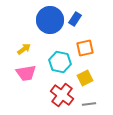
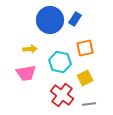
yellow arrow: moved 6 px right; rotated 32 degrees clockwise
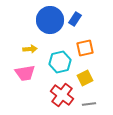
cyan hexagon: rotated 25 degrees counterclockwise
pink trapezoid: moved 1 px left
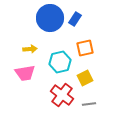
blue circle: moved 2 px up
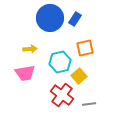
yellow square: moved 6 px left, 2 px up; rotated 14 degrees counterclockwise
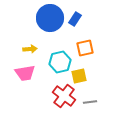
yellow square: rotated 28 degrees clockwise
red cross: moved 2 px right, 1 px down
gray line: moved 1 px right, 2 px up
